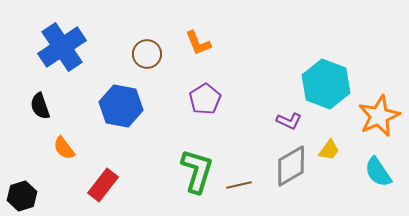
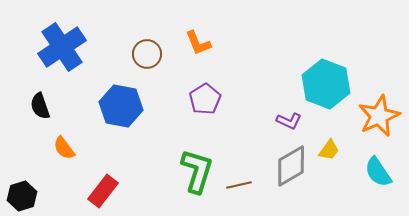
red rectangle: moved 6 px down
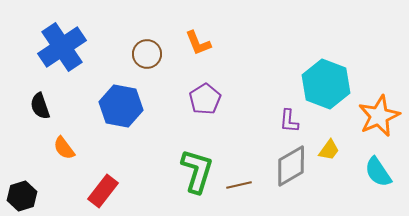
purple L-shape: rotated 70 degrees clockwise
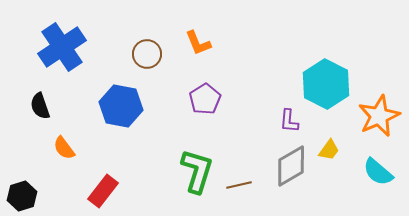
cyan hexagon: rotated 6 degrees clockwise
cyan semicircle: rotated 16 degrees counterclockwise
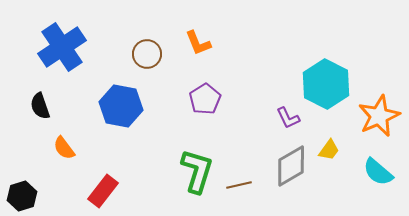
purple L-shape: moved 1 px left, 3 px up; rotated 30 degrees counterclockwise
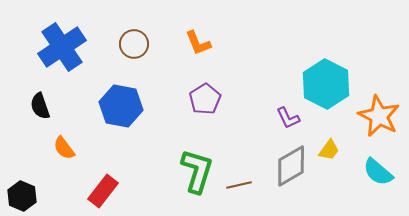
brown circle: moved 13 px left, 10 px up
orange star: rotated 21 degrees counterclockwise
black hexagon: rotated 20 degrees counterclockwise
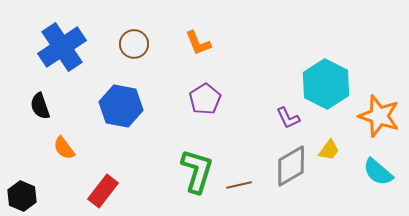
orange star: rotated 9 degrees counterclockwise
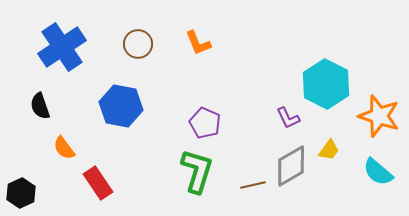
brown circle: moved 4 px right
purple pentagon: moved 24 px down; rotated 16 degrees counterclockwise
brown line: moved 14 px right
red rectangle: moved 5 px left, 8 px up; rotated 72 degrees counterclockwise
black hexagon: moved 1 px left, 3 px up; rotated 12 degrees clockwise
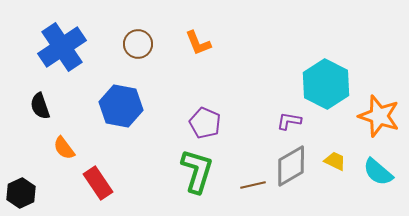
purple L-shape: moved 1 px right, 3 px down; rotated 125 degrees clockwise
yellow trapezoid: moved 6 px right, 11 px down; rotated 100 degrees counterclockwise
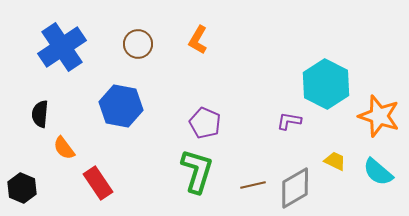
orange L-shape: moved 3 px up; rotated 52 degrees clockwise
black semicircle: moved 8 px down; rotated 24 degrees clockwise
gray diamond: moved 4 px right, 22 px down
black hexagon: moved 1 px right, 5 px up; rotated 12 degrees counterclockwise
